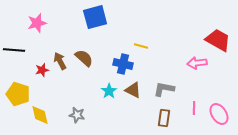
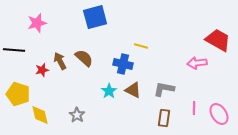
gray star: rotated 21 degrees clockwise
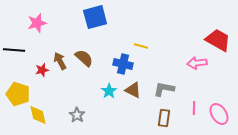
yellow diamond: moved 2 px left
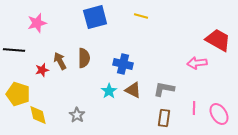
yellow line: moved 30 px up
brown semicircle: rotated 48 degrees clockwise
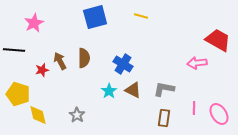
pink star: moved 3 px left; rotated 12 degrees counterclockwise
blue cross: rotated 18 degrees clockwise
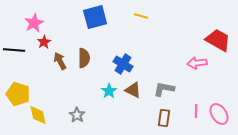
red star: moved 2 px right, 28 px up; rotated 16 degrees counterclockwise
pink line: moved 2 px right, 3 px down
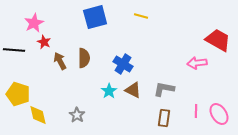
red star: rotated 16 degrees counterclockwise
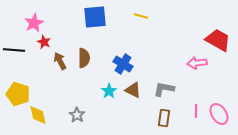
blue square: rotated 10 degrees clockwise
